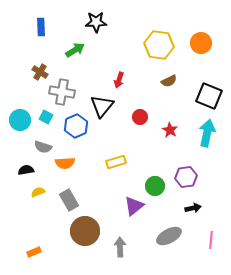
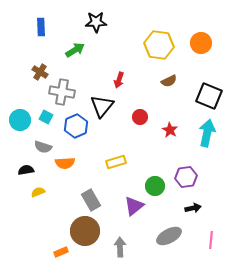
gray rectangle: moved 22 px right
orange rectangle: moved 27 px right
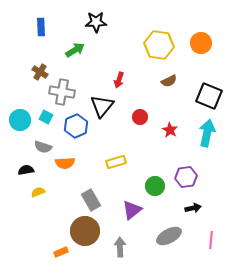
purple triangle: moved 2 px left, 4 px down
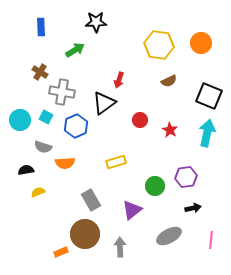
black triangle: moved 2 px right, 3 px up; rotated 15 degrees clockwise
red circle: moved 3 px down
brown circle: moved 3 px down
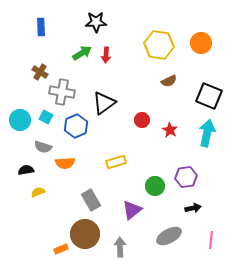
green arrow: moved 7 px right, 3 px down
red arrow: moved 13 px left, 25 px up; rotated 14 degrees counterclockwise
red circle: moved 2 px right
orange rectangle: moved 3 px up
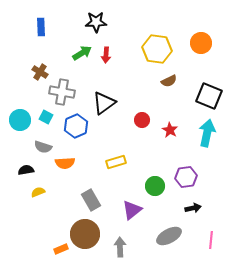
yellow hexagon: moved 2 px left, 4 px down
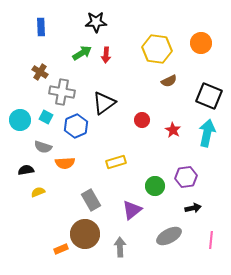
red star: moved 3 px right
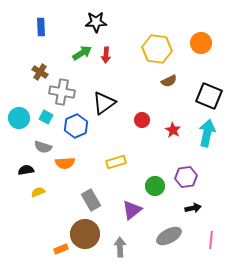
cyan circle: moved 1 px left, 2 px up
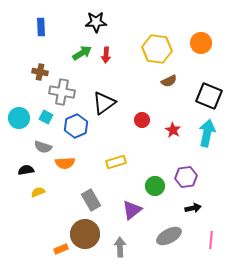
brown cross: rotated 21 degrees counterclockwise
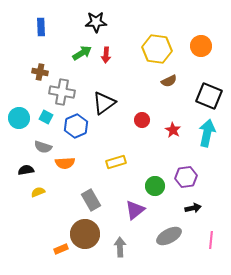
orange circle: moved 3 px down
purple triangle: moved 3 px right
